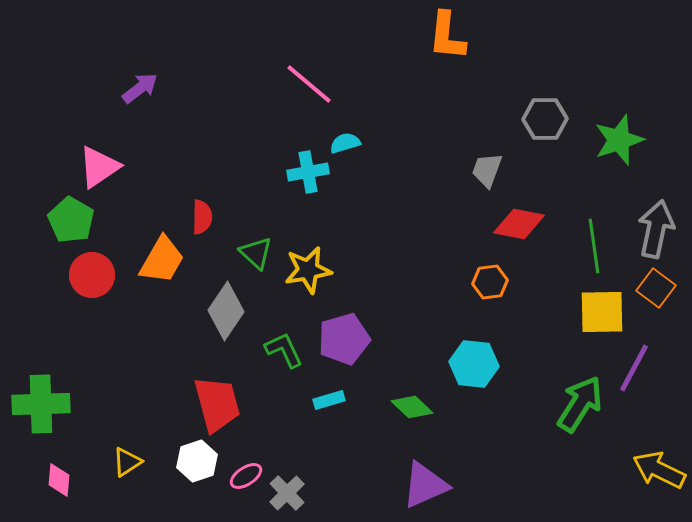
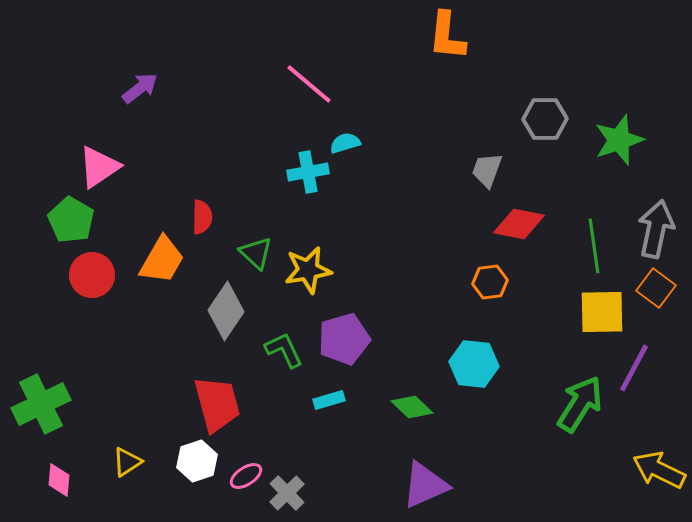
green cross: rotated 24 degrees counterclockwise
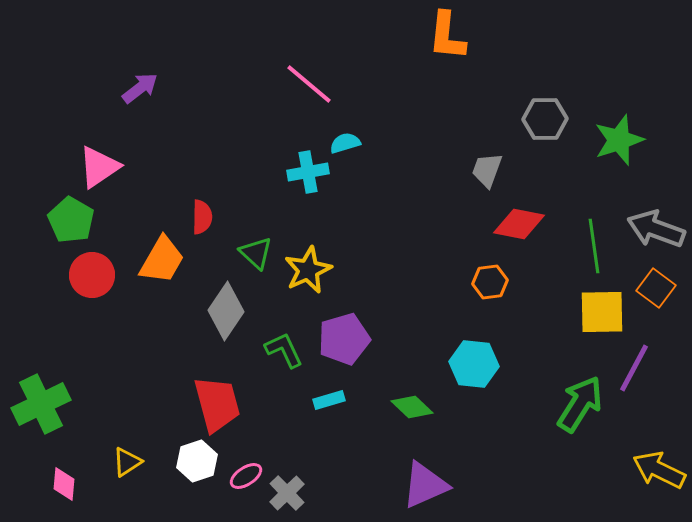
gray arrow: rotated 82 degrees counterclockwise
yellow star: rotated 15 degrees counterclockwise
pink diamond: moved 5 px right, 4 px down
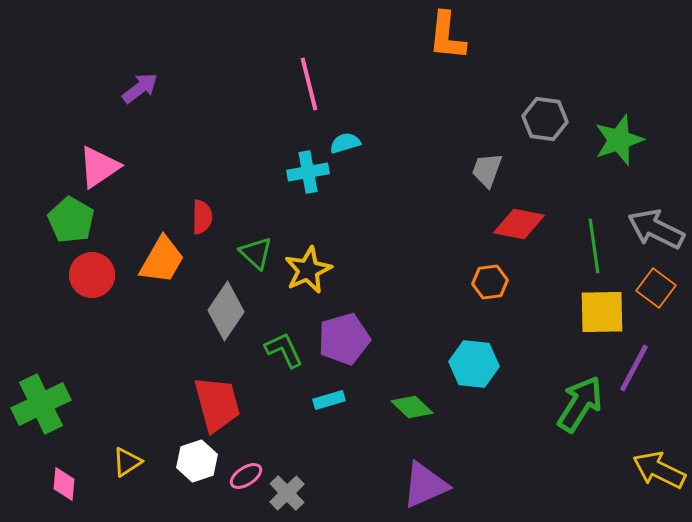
pink line: rotated 36 degrees clockwise
gray hexagon: rotated 9 degrees clockwise
gray arrow: rotated 6 degrees clockwise
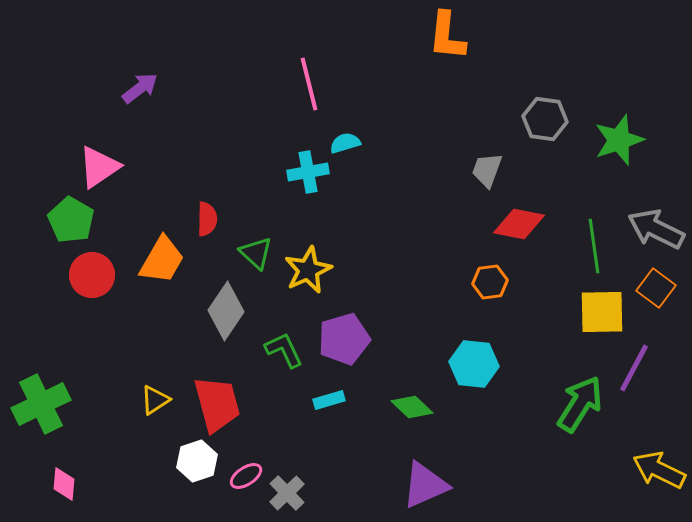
red semicircle: moved 5 px right, 2 px down
yellow triangle: moved 28 px right, 62 px up
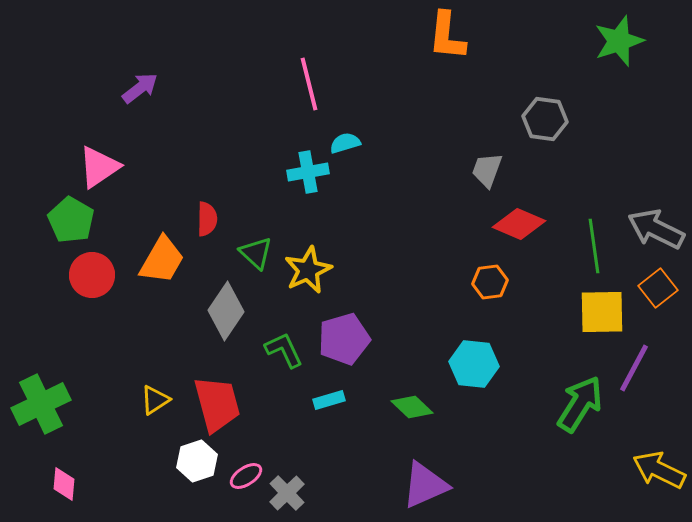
green star: moved 99 px up
red diamond: rotated 12 degrees clockwise
orange square: moved 2 px right; rotated 15 degrees clockwise
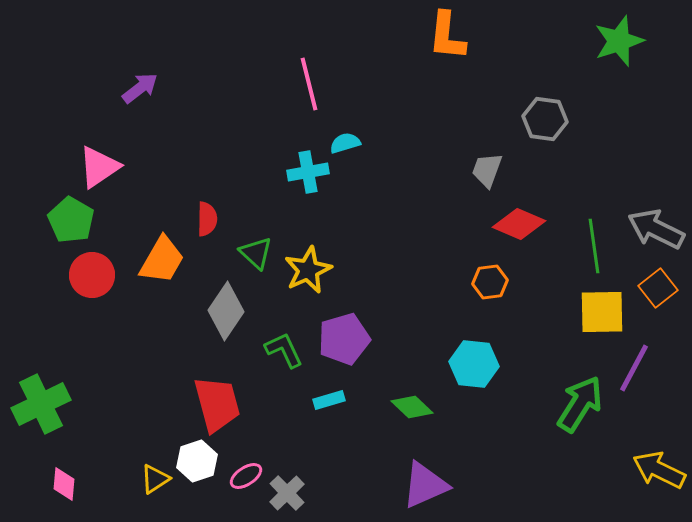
yellow triangle: moved 79 px down
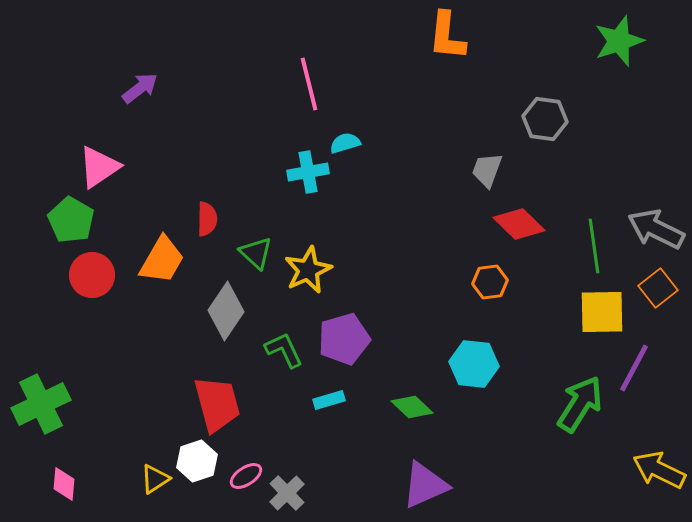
red diamond: rotated 21 degrees clockwise
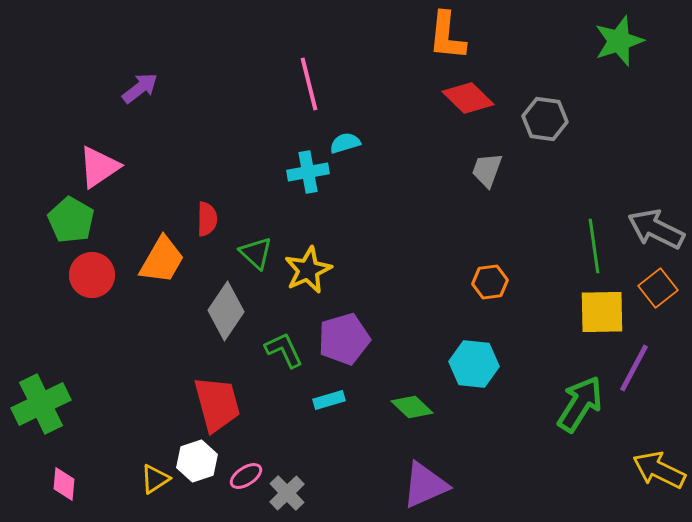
red diamond: moved 51 px left, 126 px up
